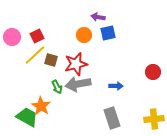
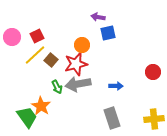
orange circle: moved 2 px left, 10 px down
brown square: rotated 24 degrees clockwise
green trapezoid: rotated 25 degrees clockwise
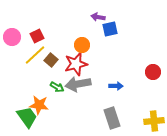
blue square: moved 2 px right, 4 px up
green arrow: rotated 32 degrees counterclockwise
orange star: moved 2 px left, 1 px up; rotated 24 degrees counterclockwise
yellow cross: moved 2 px down
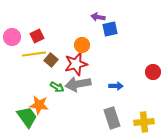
yellow line: moved 1 px left, 1 px up; rotated 35 degrees clockwise
yellow cross: moved 10 px left, 1 px down
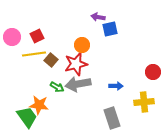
yellow cross: moved 20 px up
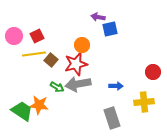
pink circle: moved 2 px right, 1 px up
green trapezoid: moved 5 px left, 6 px up; rotated 20 degrees counterclockwise
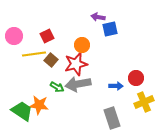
red square: moved 10 px right
red circle: moved 17 px left, 6 px down
yellow cross: rotated 18 degrees counterclockwise
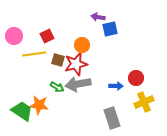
brown square: moved 7 px right; rotated 24 degrees counterclockwise
